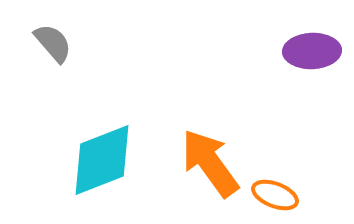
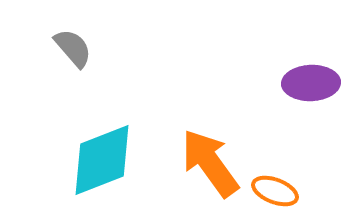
gray semicircle: moved 20 px right, 5 px down
purple ellipse: moved 1 px left, 32 px down
orange ellipse: moved 4 px up
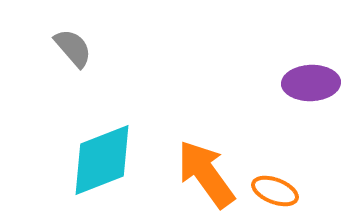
orange arrow: moved 4 px left, 11 px down
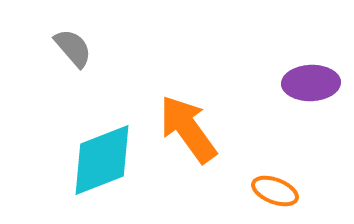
orange arrow: moved 18 px left, 45 px up
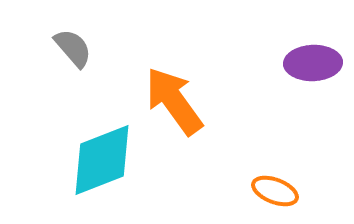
purple ellipse: moved 2 px right, 20 px up
orange arrow: moved 14 px left, 28 px up
